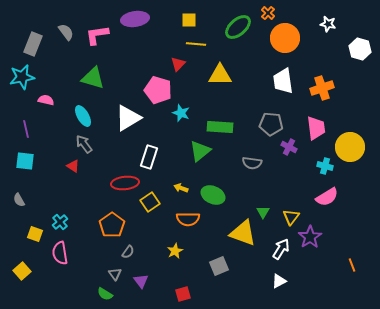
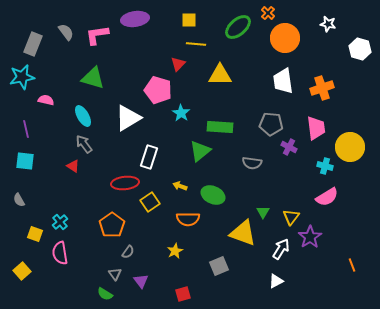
cyan star at (181, 113): rotated 12 degrees clockwise
yellow arrow at (181, 188): moved 1 px left, 2 px up
white triangle at (279, 281): moved 3 px left
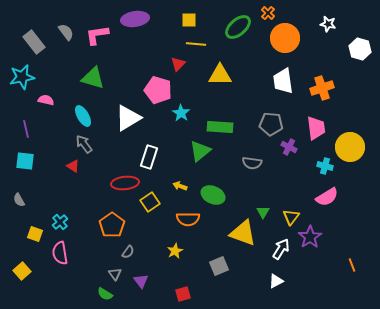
gray rectangle at (33, 44): moved 1 px right, 2 px up; rotated 60 degrees counterclockwise
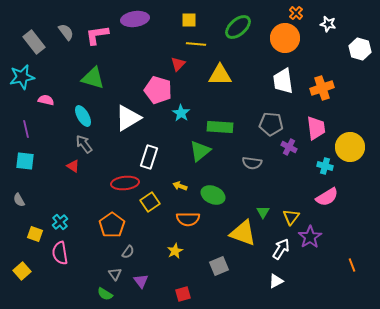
orange cross at (268, 13): moved 28 px right
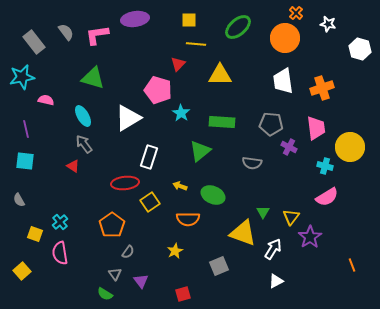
green rectangle at (220, 127): moved 2 px right, 5 px up
white arrow at (281, 249): moved 8 px left
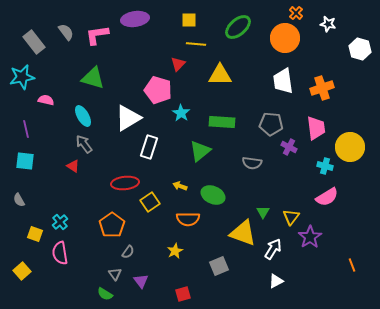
white rectangle at (149, 157): moved 10 px up
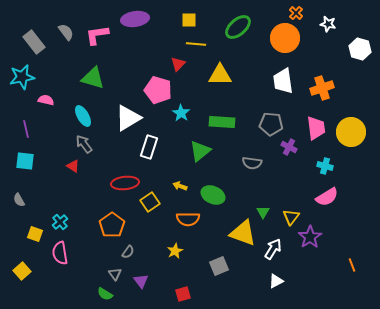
yellow circle at (350, 147): moved 1 px right, 15 px up
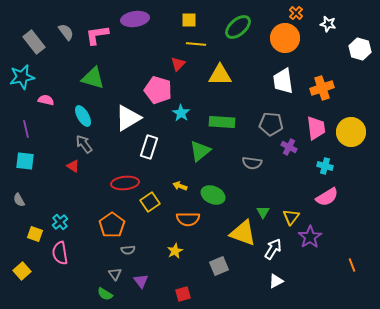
gray semicircle at (128, 252): moved 2 px up; rotated 48 degrees clockwise
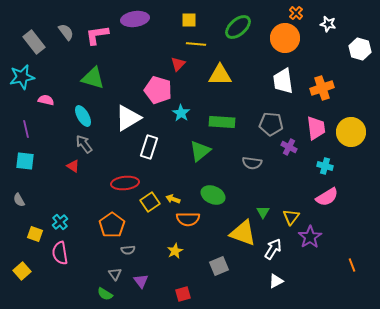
yellow arrow at (180, 186): moved 7 px left, 13 px down
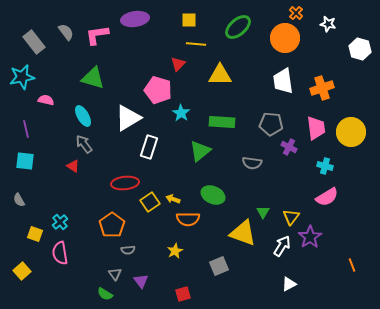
white arrow at (273, 249): moved 9 px right, 3 px up
white triangle at (276, 281): moved 13 px right, 3 px down
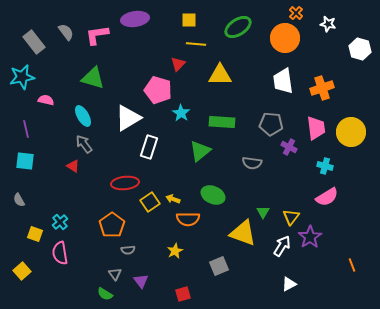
green ellipse at (238, 27): rotated 8 degrees clockwise
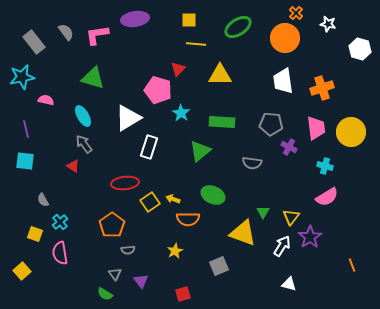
red triangle at (178, 64): moved 5 px down
gray semicircle at (19, 200): moved 24 px right
white triangle at (289, 284): rotated 42 degrees clockwise
